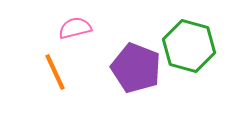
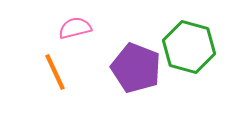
green hexagon: moved 1 px down
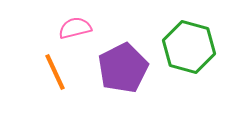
purple pentagon: moved 13 px left; rotated 24 degrees clockwise
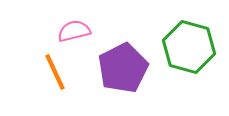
pink semicircle: moved 1 px left, 3 px down
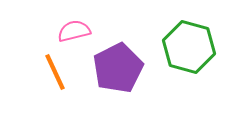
purple pentagon: moved 5 px left
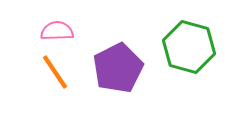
pink semicircle: moved 17 px left; rotated 12 degrees clockwise
orange line: rotated 9 degrees counterclockwise
